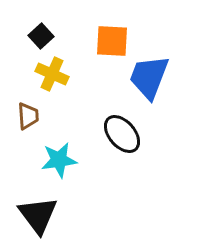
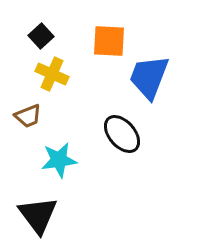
orange square: moved 3 px left
brown trapezoid: rotated 72 degrees clockwise
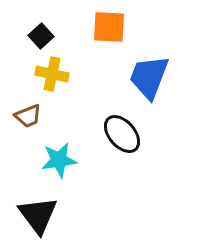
orange square: moved 14 px up
yellow cross: rotated 12 degrees counterclockwise
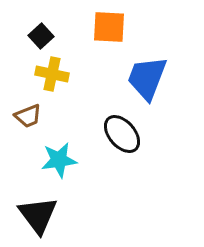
blue trapezoid: moved 2 px left, 1 px down
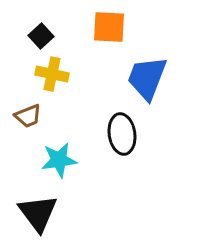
black ellipse: rotated 33 degrees clockwise
black triangle: moved 2 px up
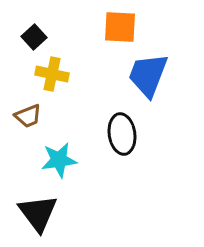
orange square: moved 11 px right
black square: moved 7 px left, 1 px down
blue trapezoid: moved 1 px right, 3 px up
